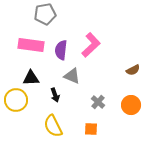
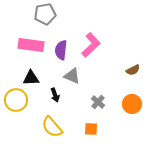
orange circle: moved 1 px right, 1 px up
yellow semicircle: moved 1 px left, 1 px down; rotated 15 degrees counterclockwise
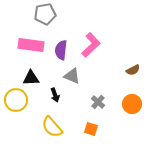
orange square: rotated 16 degrees clockwise
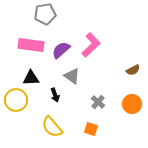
purple semicircle: rotated 42 degrees clockwise
gray triangle: rotated 12 degrees clockwise
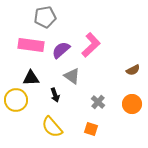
gray pentagon: moved 3 px down
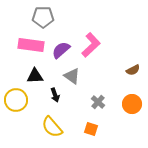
gray pentagon: moved 2 px left; rotated 10 degrees clockwise
black triangle: moved 4 px right, 2 px up
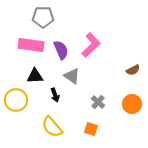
purple semicircle: rotated 108 degrees clockwise
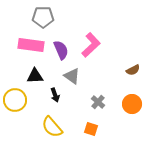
yellow circle: moved 1 px left
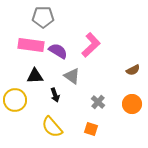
purple semicircle: moved 3 px left, 1 px down; rotated 36 degrees counterclockwise
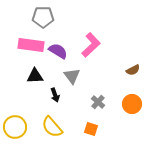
gray triangle: rotated 18 degrees clockwise
yellow circle: moved 27 px down
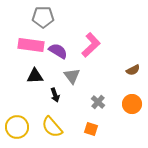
yellow circle: moved 2 px right
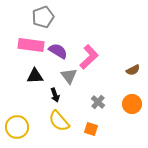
gray pentagon: rotated 20 degrees counterclockwise
pink L-shape: moved 2 px left, 12 px down
gray triangle: moved 3 px left
yellow semicircle: moved 7 px right, 6 px up
